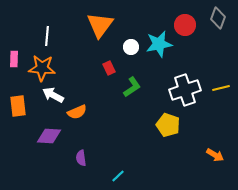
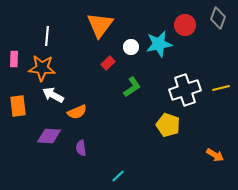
red rectangle: moved 1 px left, 5 px up; rotated 72 degrees clockwise
purple semicircle: moved 10 px up
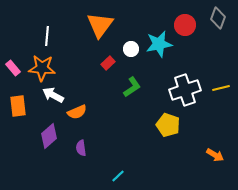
white circle: moved 2 px down
pink rectangle: moved 1 px left, 9 px down; rotated 42 degrees counterclockwise
purple diamond: rotated 45 degrees counterclockwise
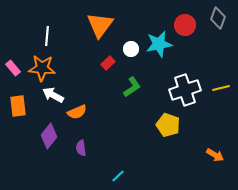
purple diamond: rotated 10 degrees counterclockwise
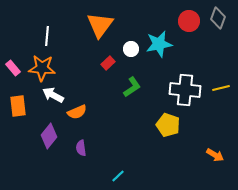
red circle: moved 4 px right, 4 px up
white cross: rotated 24 degrees clockwise
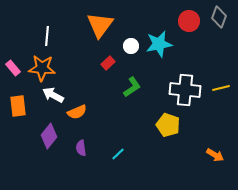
gray diamond: moved 1 px right, 1 px up
white circle: moved 3 px up
cyan line: moved 22 px up
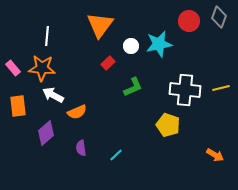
green L-shape: moved 1 px right; rotated 10 degrees clockwise
purple diamond: moved 3 px left, 3 px up; rotated 10 degrees clockwise
cyan line: moved 2 px left, 1 px down
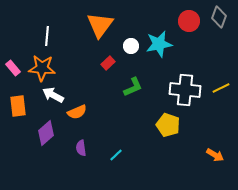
yellow line: rotated 12 degrees counterclockwise
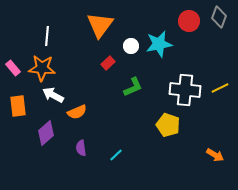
yellow line: moved 1 px left
